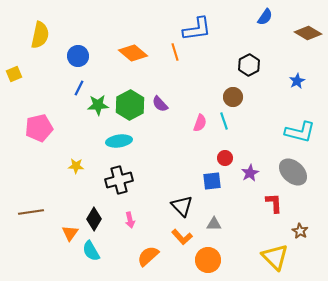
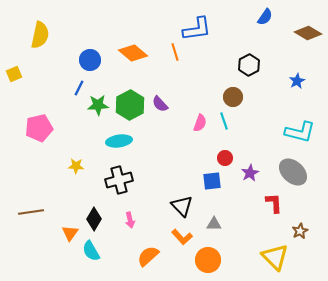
blue circle: moved 12 px right, 4 px down
brown star: rotated 14 degrees clockwise
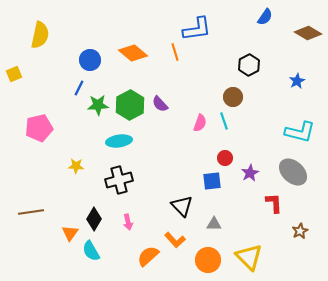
pink arrow: moved 2 px left, 2 px down
orange L-shape: moved 7 px left, 3 px down
yellow triangle: moved 26 px left
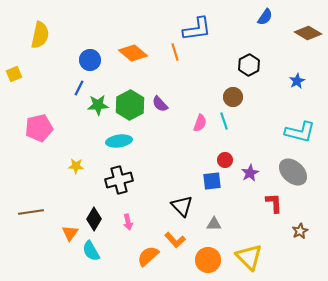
red circle: moved 2 px down
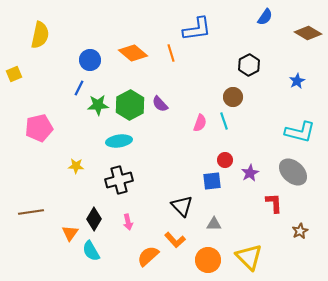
orange line: moved 4 px left, 1 px down
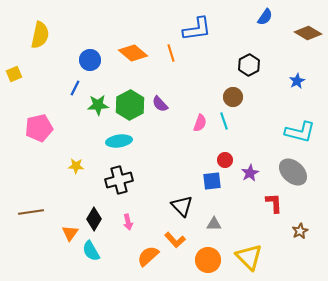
blue line: moved 4 px left
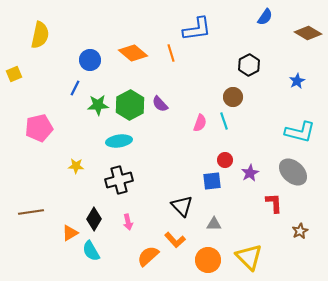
orange triangle: rotated 24 degrees clockwise
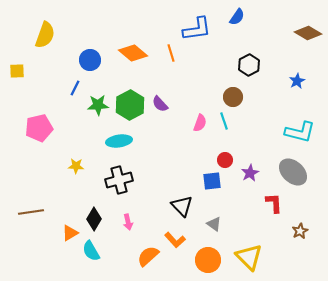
blue semicircle: moved 28 px left
yellow semicircle: moved 5 px right; rotated 8 degrees clockwise
yellow square: moved 3 px right, 3 px up; rotated 21 degrees clockwise
gray triangle: rotated 35 degrees clockwise
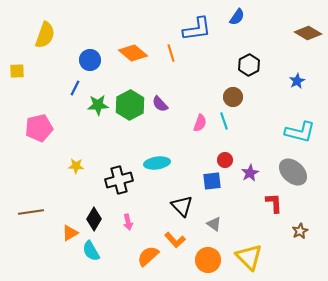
cyan ellipse: moved 38 px right, 22 px down
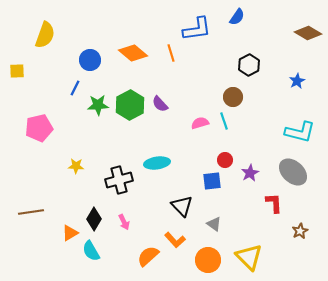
pink semicircle: rotated 126 degrees counterclockwise
pink arrow: moved 4 px left; rotated 14 degrees counterclockwise
